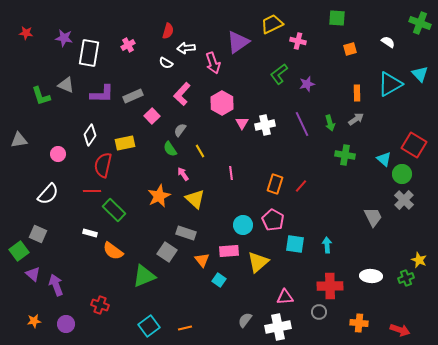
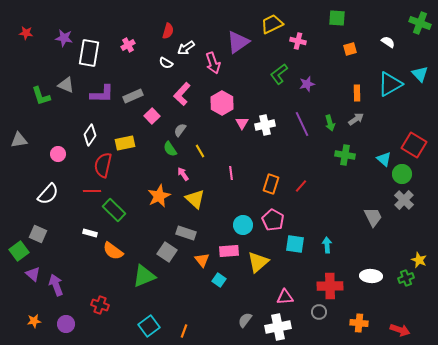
white arrow at (186, 48): rotated 30 degrees counterclockwise
orange rectangle at (275, 184): moved 4 px left
orange line at (185, 328): moved 1 px left, 3 px down; rotated 56 degrees counterclockwise
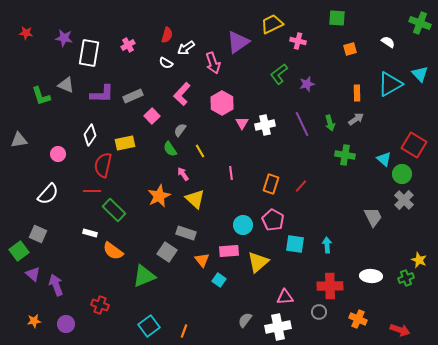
red semicircle at (168, 31): moved 1 px left, 4 px down
orange cross at (359, 323): moved 1 px left, 4 px up; rotated 18 degrees clockwise
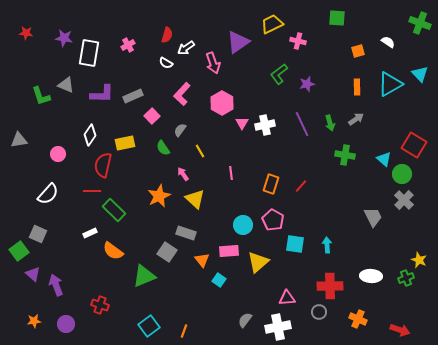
orange square at (350, 49): moved 8 px right, 2 px down
orange rectangle at (357, 93): moved 6 px up
green semicircle at (170, 149): moved 7 px left, 1 px up
white rectangle at (90, 233): rotated 40 degrees counterclockwise
pink triangle at (285, 297): moved 2 px right, 1 px down
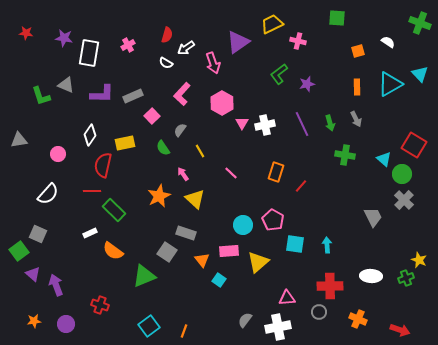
gray arrow at (356, 119): rotated 98 degrees clockwise
pink line at (231, 173): rotated 40 degrees counterclockwise
orange rectangle at (271, 184): moved 5 px right, 12 px up
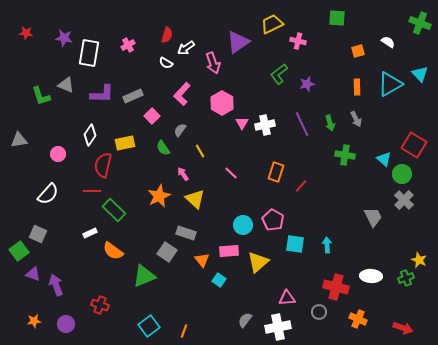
purple triangle at (33, 274): rotated 21 degrees counterclockwise
red cross at (330, 286): moved 6 px right, 1 px down; rotated 15 degrees clockwise
red arrow at (400, 330): moved 3 px right, 2 px up
